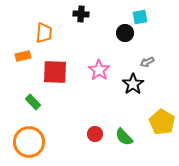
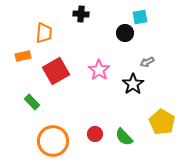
red square: moved 1 px right, 1 px up; rotated 32 degrees counterclockwise
green rectangle: moved 1 px left
orange circle: moved 24 px right, 1 px up
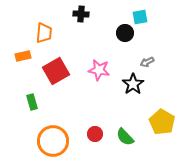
pink star: rotated 25 degrees counterclockwise
green rectangle: rotated 28 degrees clockwise
green semicircle: moved 1 px right
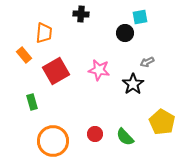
orange rectangle: moved 1 px right, 1 px up; rotated 63 degrees clockwise
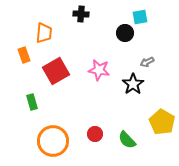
orange rectangle: rotated 21 degrees clockwise
green semicircle: moved 2 px right, 3 px down
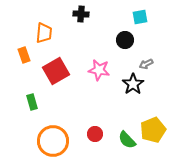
black circle: moved 7 px down
gray arrow: moved 1 px left, 2 px down
yellow pentagon: moved 9 px left, 8 px down; rotated 20 degrees clockwise
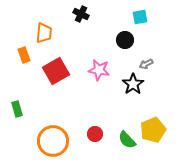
black cross: rotated 21 degrees clockwise
green rectangle: moved 15 px left, 7 px down
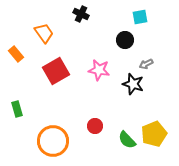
orange trapezoid: rotated 40 degrees counterclockwise
orange rectangle: moved 8 px left, 1 px up; rotated 21 degrees counterclockwise
black star: rotated 20 degrees counterclockwise
yellow pentagon: moved 1 px right, 4 px down
red circle: moved 8 px up
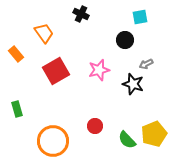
pink star: rotated 25 degrees counterclockwise
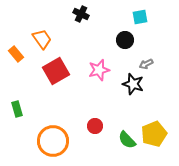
orange trapezoid: moved 2 px left, 6 px down
